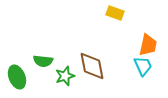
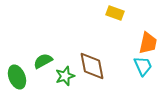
orange trapezoid: moved 2 px up
green semicircle: rotated 144 degrees clockwise
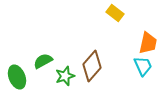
yellow rectangle: rotated 18 degrees clockwise
brown diamond: rotated 52 degrees clockwise
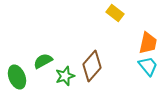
cyan trapezoid: moved 5 px right; rotated 15 degrees counterclockwise
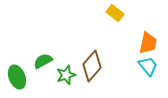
green star: moved 1 px right, 1 px up
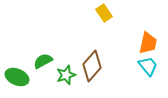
yellow rectangle: moved 11 px left; rotated 18 degrees clockwise
green ellipse: rotated 45 degrees counterclockwise
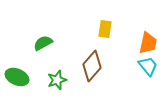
yellow rectangle: moved 1 px right, 16 px down; rotated 42 degrees clockwise
green semicircle: moved 18 px up
green star: moved 9 px left, 5 px down
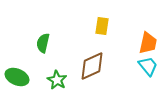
yellow rectangle: moved 3 px left, 3 px up
green semicircle: rotated 48 degrees counterclockwise
brown diamond: rotated 24 degrees clockwise
green star: rotated 24 degrees counterclockwise
